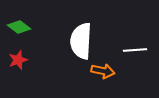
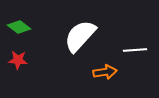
white semicircle: moved 1 px left, 5 px up; rotated 39 degrees clockwise
red star: rotated 24 degrees clockwise
orange arrow: moved 2 px right, 1 px down; rotated 20 degrees counterclockwise
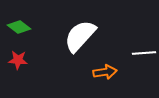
white line: moved 9 px right, 3 px down
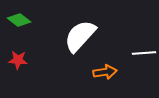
green diamond: moved 7 px up
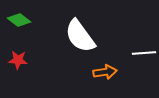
white semicircle: rotated 78 degrees counterclockwise
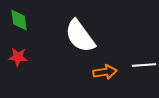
green diamond: rotated 45 degrees clockwise
white line: moved 12 px down
red star: moved 3 px up
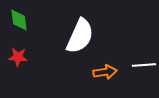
white semicircle: rotated 120 degrees counterclockwise
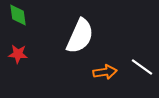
green diamond: moved 1 px left, 5 px up
red star: moved 3 px up
white line: moved 2 px left, 2 px down; rotated 40 degrees clockwise
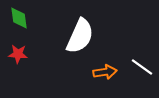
green diamond: moved 1 px right, 3 px down
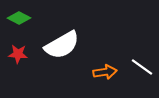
green diamond: rotated 55 degrees counterclockwise
white semicircle: moved 18 px left, 9 px down; rotated 36 degrees clockwise
